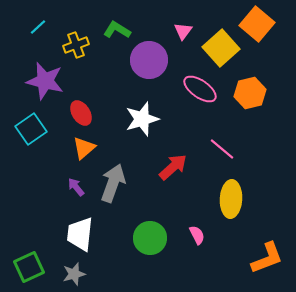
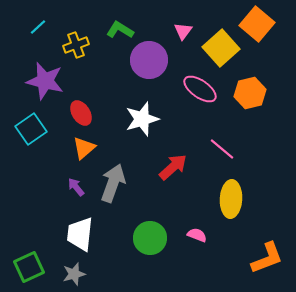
green L-shape: moved 3 px right
pink semicircle: rotated 42 degrees counterclockwise
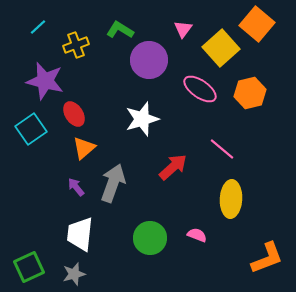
pink triangle: moved 2 px up
red ellipse: moved 7 px left, 1 px down
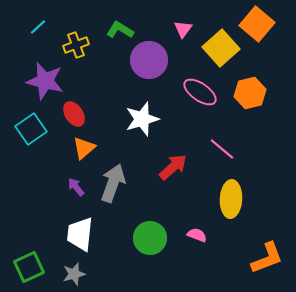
pink ellipse: moved 3 px down
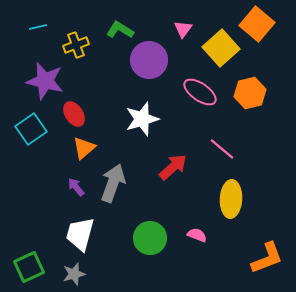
cyan line: rotated 30 degrees clockwise
white trapezoid: rotated 9 degrees clockwise
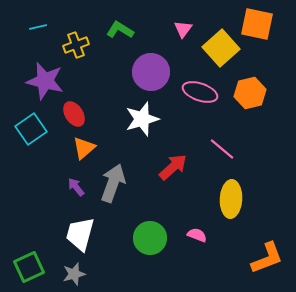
orange square: rotated 28 degrees counterclockwise
purple circle: moved 2 px right, 12 px down
pink ellipse: rotated 16 degrees counterclockwise
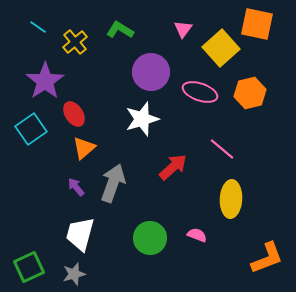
cyan line: rotated 48 degrees clockwise
yellow cross: moved 1 px left, 3 px up; rotated 20 degrees counterclockwise
purple star: rotated 24 degrees clockwise
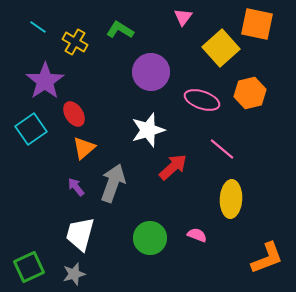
pink triangle: moved 12 px up
yellow cross: rotated 20 degrees counterclockwise
pink ellipse: moved 2 px right, 8 px down
white star: moved 6 px right, 11 px down
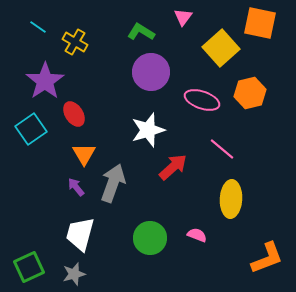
orange square: moved 3 px right, 1 px up
green L-shape: moved 21 px right, 2 px down
orange triangle: moved 6 px down; rotated 20 degrees counterclockwise
